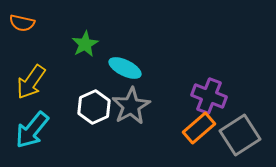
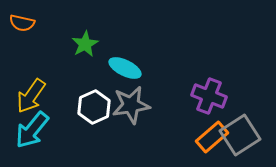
yellow arrow: moved 14 px down
gray star: moved 1 px up; rotated 21 degrees clockwise
orange rectangle: moved 13 px right, 9 px down
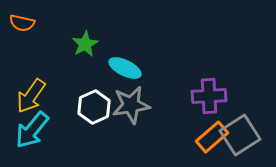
purple cross: rotated 24 degrees counterclockwise
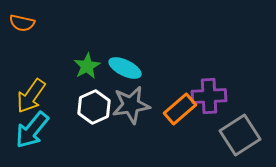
green star: moved 2 px right, 22 px down
orange rectangle: moved 32 px left, 28 px up
